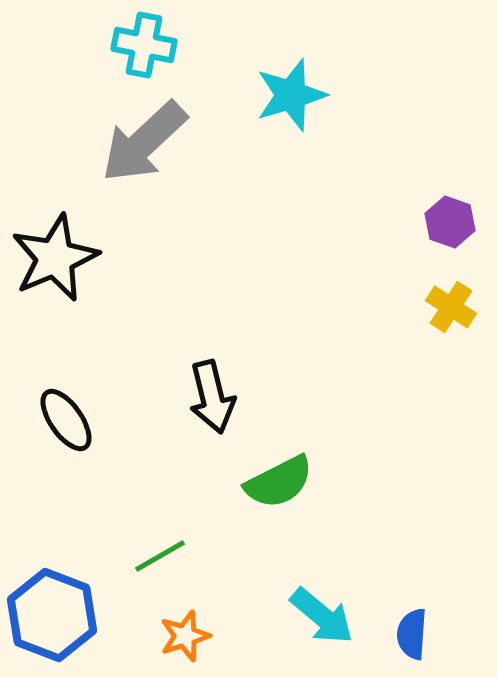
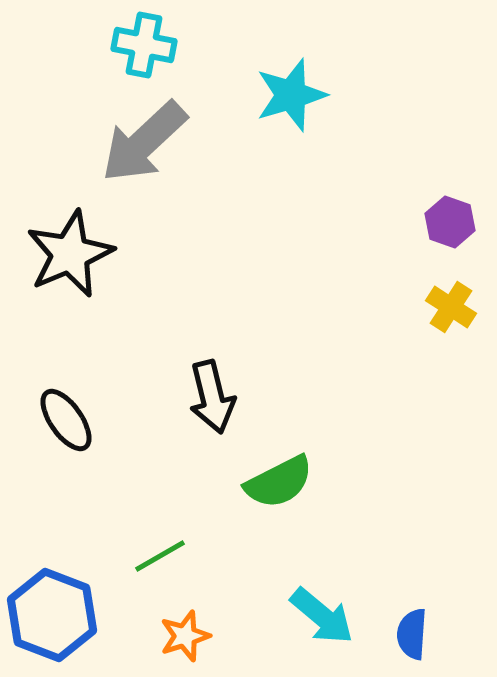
black star: moved 15 px right, 4 px up
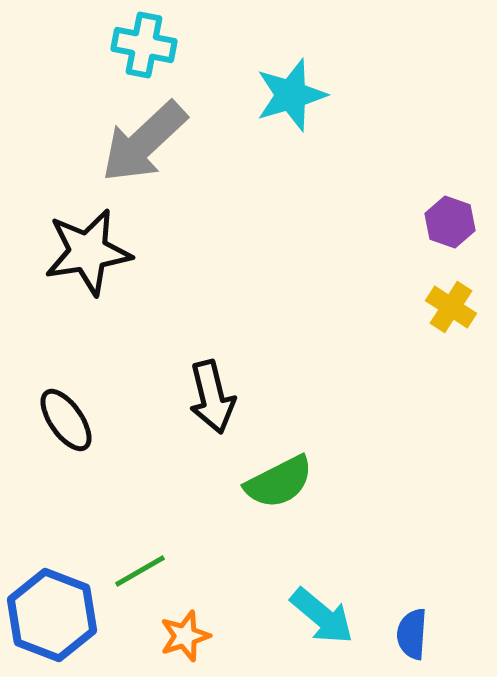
black star: moved 18 px right, 2 px up; rotated 14 degrees clockwise
green line: moved 20 px left, 15 px down
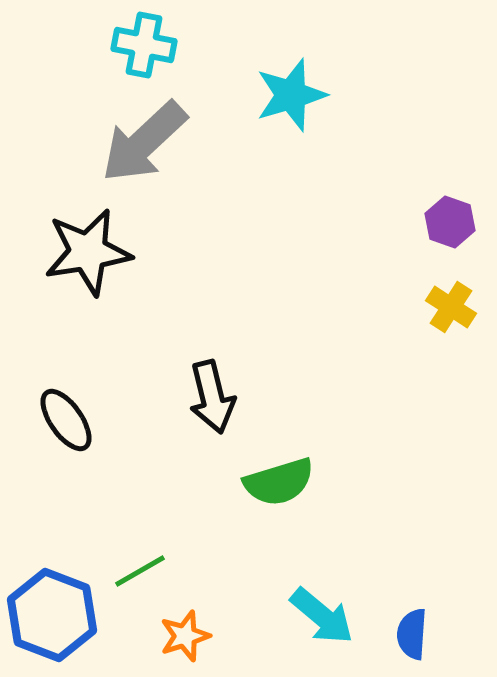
green semicircle: rotated 10 degrees clockwise
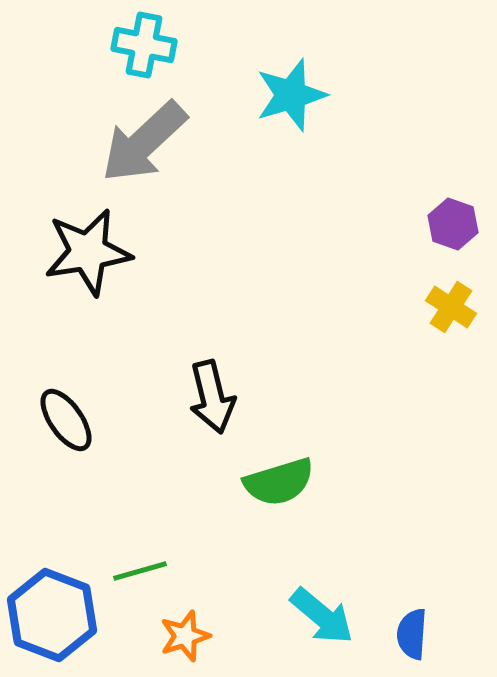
purple hexagon: moved 3 px right, 2 px down
green line: rotated 14 degrees clockwise
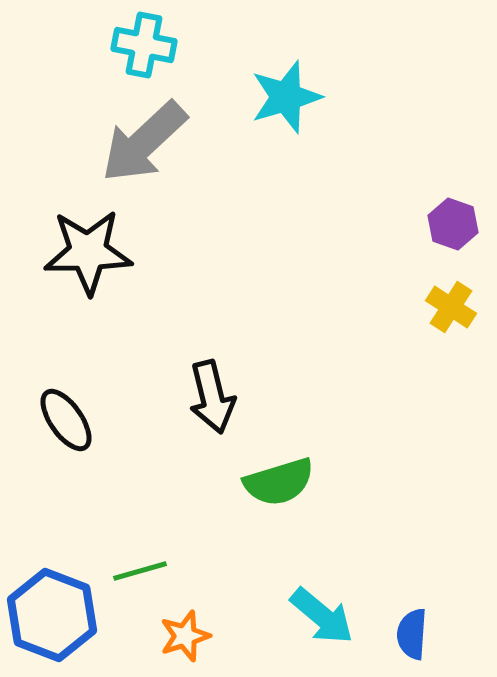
cyan star: moved 5 px left, 2 px down
black star: rotated 8 degrees clockwise
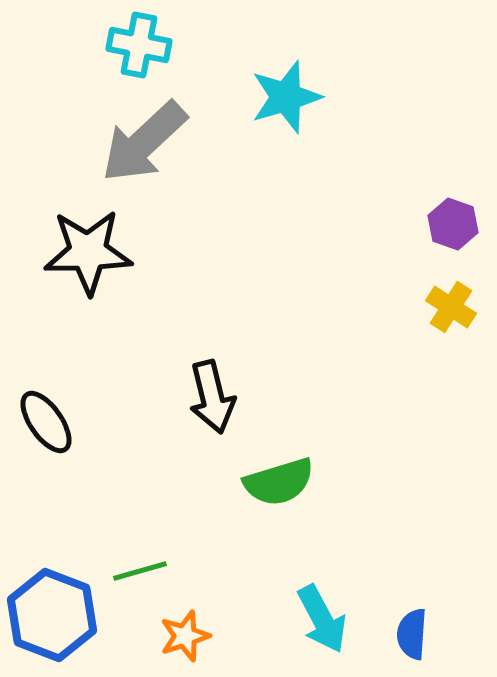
cyan cross: moved 5 px left
black ellipse: moved 20 px left, 2 px down
cyan arrow: moved 3 px down; rotated 22 degrees clockwise
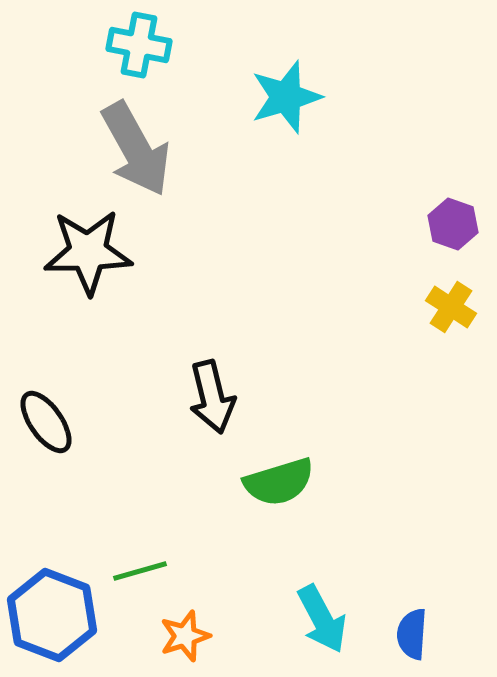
gray arrow: moved 8 px left, 7 px down; rotated 76 degrees counterclockwise
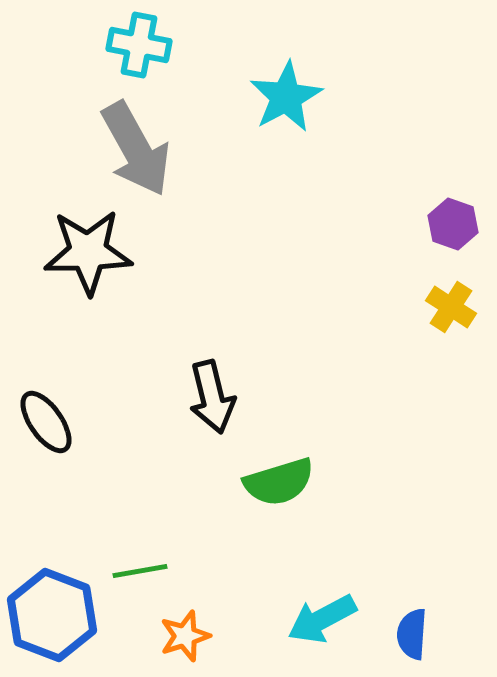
cyan star: rotated 12 degrees counterclockwise
green line: rotated 6 degrees clockwise
cyan arrow: rotated 90 degrees clockwise
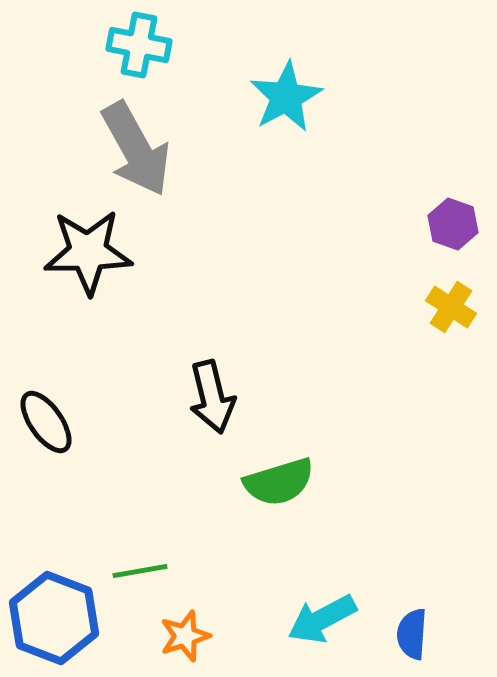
blue hexagon: moved 2 px right, 3 px down
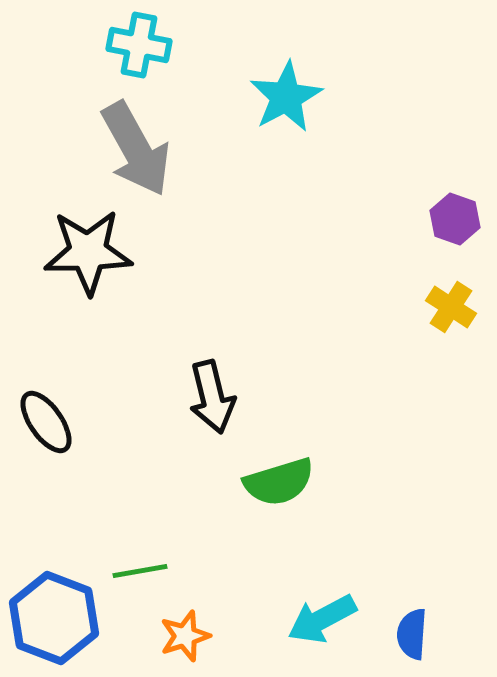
purple hexagon: moved 2 px right, 5 px up
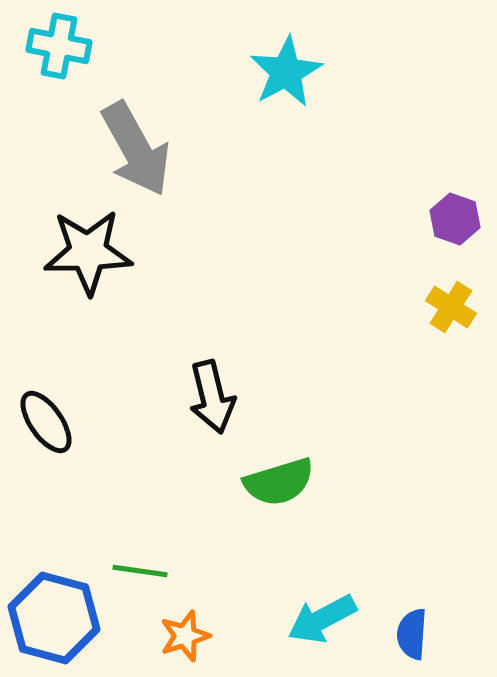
cyan cross: moved 80 px left, 1 px down
cyan star: moved 25 px up
green line: rotated 18 degrees clockwise
blue hexagon: rotated 6 degrees counterclockwise
